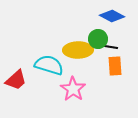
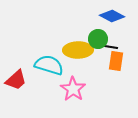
orange rectangle: moved 1 px right, 5 px up; rotated 12 degrees clockwise
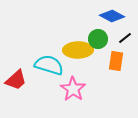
black line: moved 14 px right, 9 px up; rotated 48 degrees counterclockwise
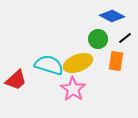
yellow ellipse: moved 13 px down; rotated 20 degrees counterclockwise
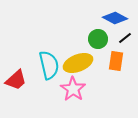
blue diamond: moved 3 px right, 2 px down
cyan semicircle: rotated 60 degrees clockwise
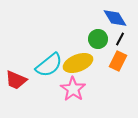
blue diamond: rotated 30 degrees clockwise
black line: moved 5 px left, 1 px down; rotated 24 degrees counterclockwise
orange rectangle: moved 2 px right; rotated 18 degrees clockwise
cyan semicircle: rotated 64 degrees clockwise
red trapezoid: rotated 65 degrees clockwise
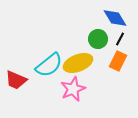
pink star: rotated 15 degrees clockwise
